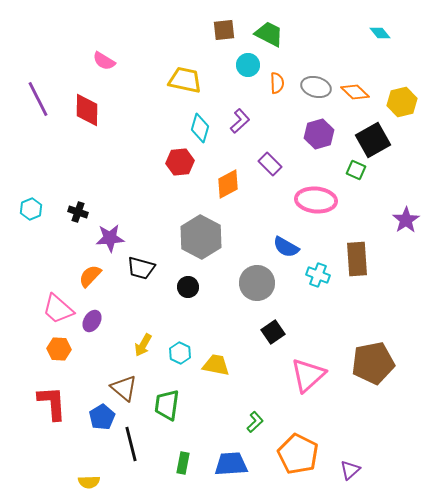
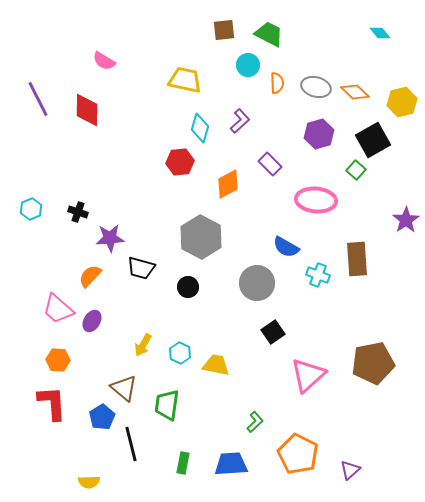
green square at (356, 170): rotated 18 degrees clockwise
orange hexagon at (59, 349): moved 1 px left, 11 px down
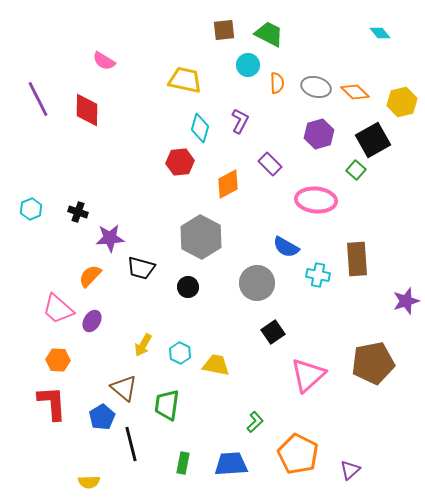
purple L-shape at (240, 121): rotated 20 degrees counterclockwise
purple star at (406, 220): moved 81 px down; rotated 16 degrees clockwise
cyan cross at (318, 275): rotated 10 degrees counterclockwise
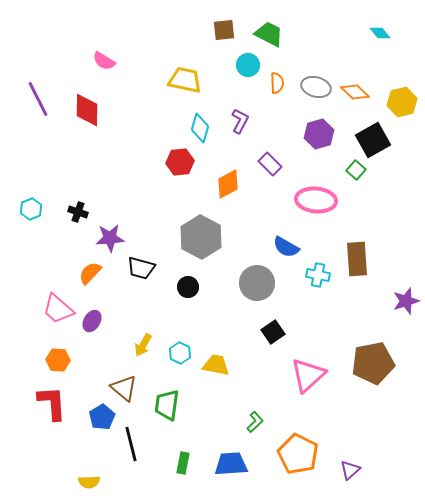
orange semicircle at (90, 276): moved 3 px up
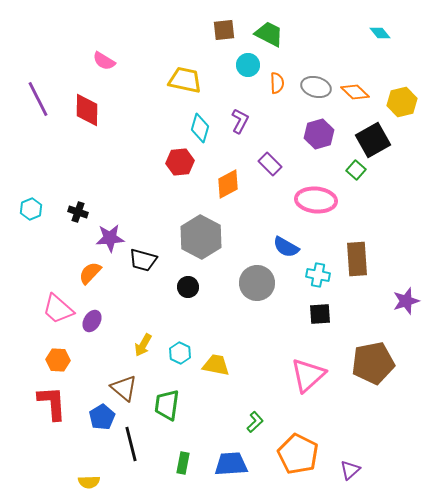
black trapezoid at (141, 268): moved 2 px right, 8 px up
black square at (273, 332): moved 47 px right, 18 px up; rotated 30 degrees clockwise
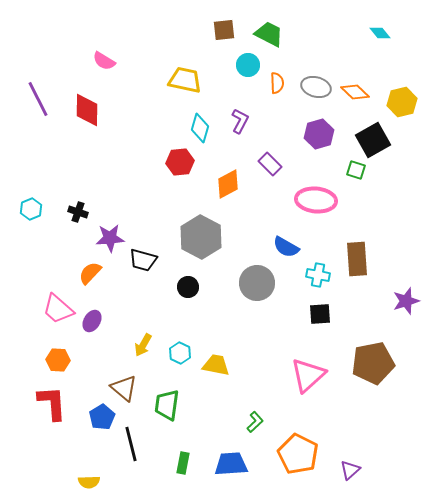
green square at (356, 170): rotated 24 degrees counterclockwise
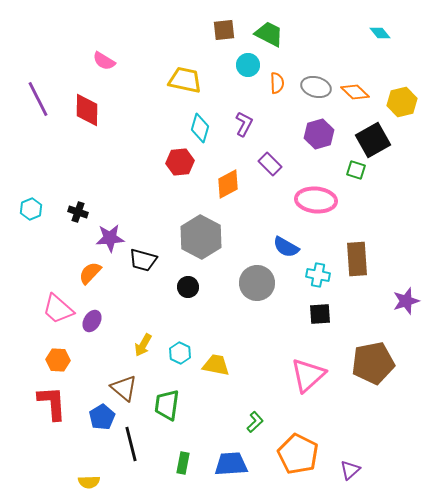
purple L-shape at (240, 121): moved 4 px right, 3 px down
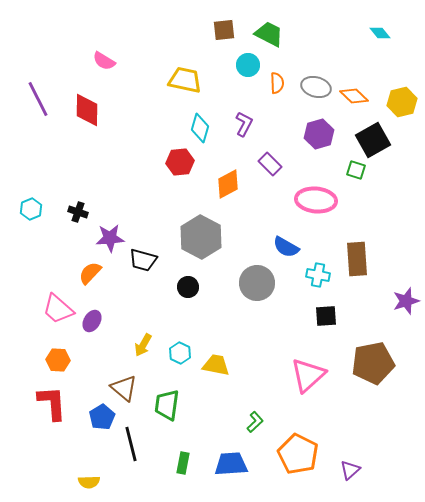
orange diamond at (355, 92): moved 1 px left, 4 px down
black square at (320, 314): moved 6 px right, 2 px down
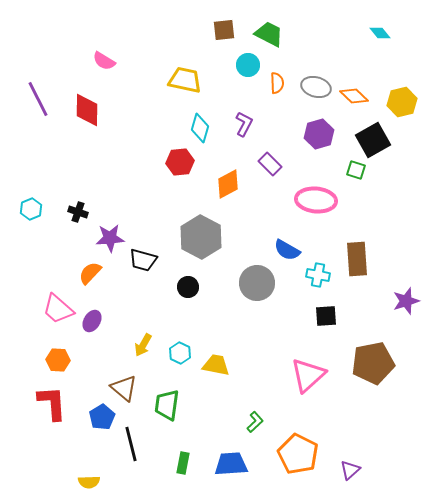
blue semicircle at (286, 247): moved 1 px right, 3 px down
